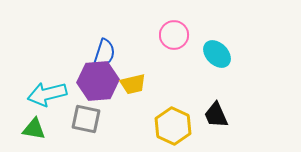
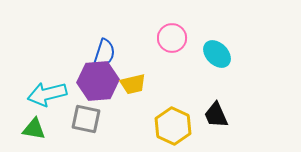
pink circle: moved 2 px left, 3 px down
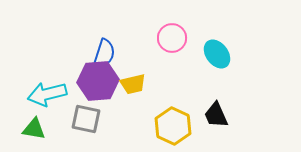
cyan ellipse: rotated 8 degrees clockwise
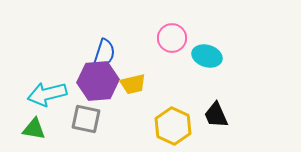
cyan ellipse: moved 10 px left, 2 px down; rotated 36 degrees counterclockwise
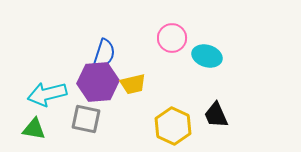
purple hexagon: moved 1 px down
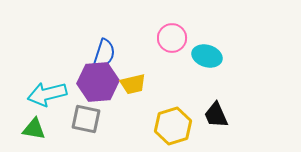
yellow hexagon: rotated 18 degrees clockwise
